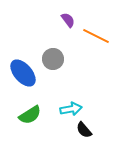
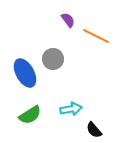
blue ellipse: moved 2 px right; rotated 12 degrees clockwise
black semicircle: moved 10 px right
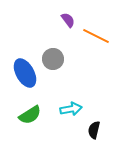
black semicircle: rotated 54 degrees clockwise
